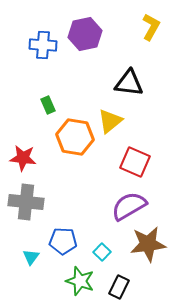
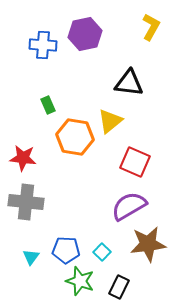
blue pentagon: moved 3 px right, 9 px down
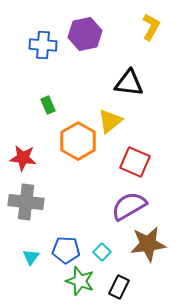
orange hexagon: moved 3 px right, 4 px down; rotated 21 degrees clockwise
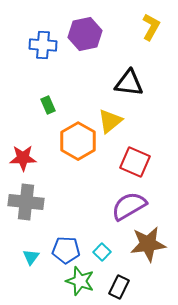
red star: rotated 8 degrees counterclockwise
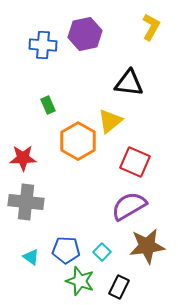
brown star: moved 1 px left, 2 px down
cyan triangle: rotated 30 degrees counterclockwise
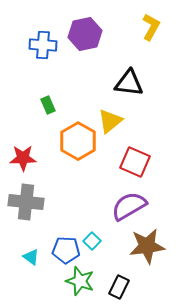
cyan square: moved 10 px left, 11 px up
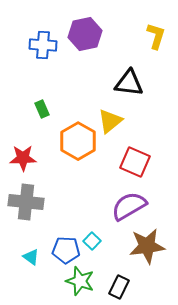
yellow L-shape: moved 5 px right, 9 px down; rotated 12 degrees counterclockwise
green rectangle: moved 6 px left, 4 px down
